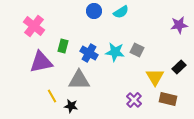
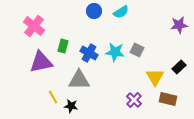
yellow line: moved 1 px right, 1 px down
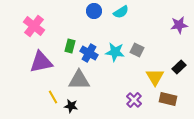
green rectangle: moved 7 px right
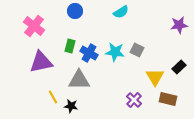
blue circle: moved 19 px left
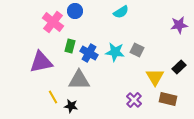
pink cross: moved 19 px right, 4 px up
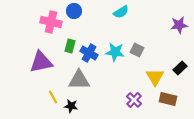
blue circle: moved 1 px left
pink cross: moved 2 px left; rotated 25 degrees counterclockwise
black rectangle: moved 1 px right, 1 px down
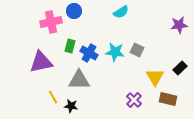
pink cross: rotated 25 degrees counterclockwise
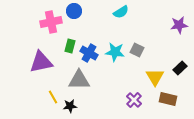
black star: moved 1 px left; rotated 16 degrees counterclockwise
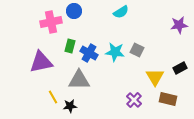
black rectangle: rotated 16 degrees clockwise
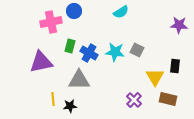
purple star: rotated 12 degrees clockwise
black rectangle: moved 5 px left, 2 px up; rotated 56 degrees counterclockwise
yellow line: moved 2 px down; rotated 24 degrees clockwise
